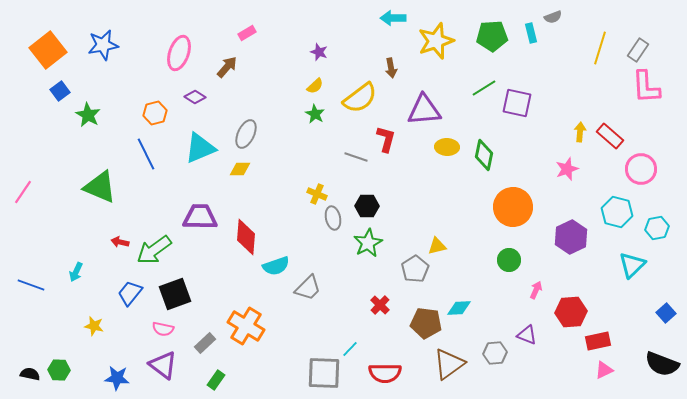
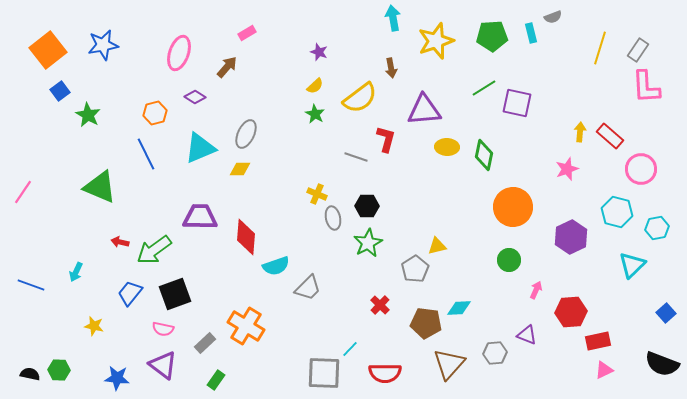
cyan arrow at (393, 18): rotated 80 degrees clockwise
brown triangle at (449, 364): rotated 12 degrees counterclockwise
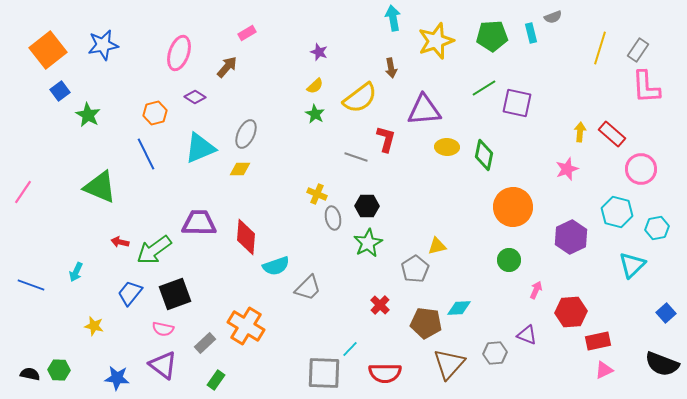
red rectangle at (610, 136): moved 2 px right, 2 px up
purple trapezoid at (200, 217): moved 1 px left, 6 px down
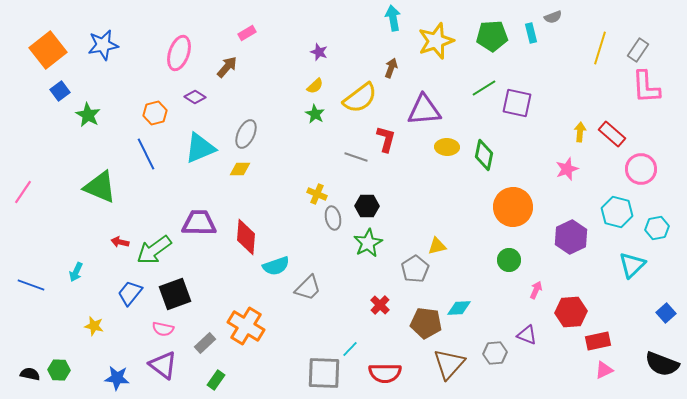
brown arrow at (391, 68): rotated 150 degrees counterclockwise
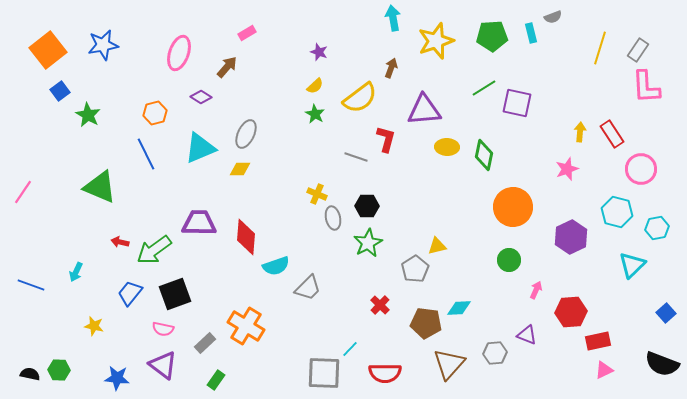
purple diamond at (195, 97): moved 6 px right
red rectangle at (612, 134): rotated 16 degrees clockwise
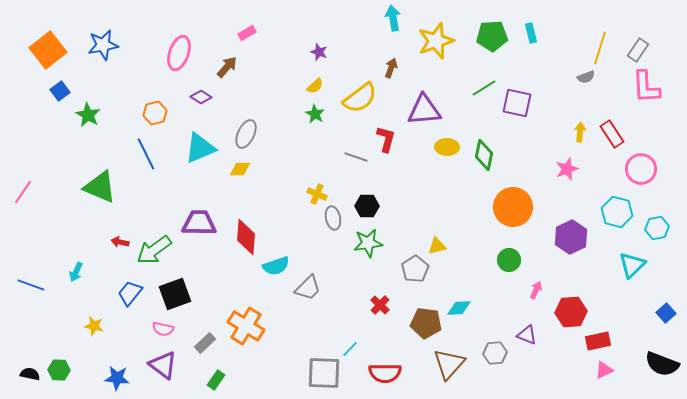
gray semicircle at (553, 17): moved 33 px right, 60 px down
green star at (368, 243): rotated 20 degrees clockwise
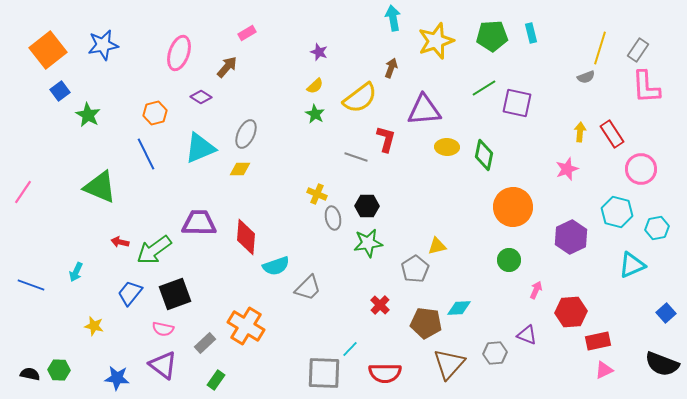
cyan triangle at (632, 265): rotated 20 degrees clockwise
